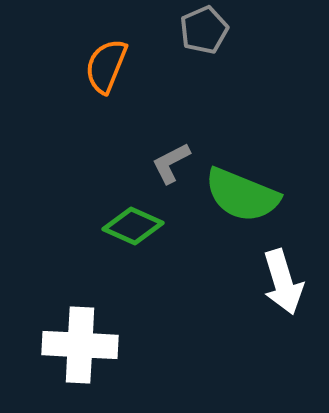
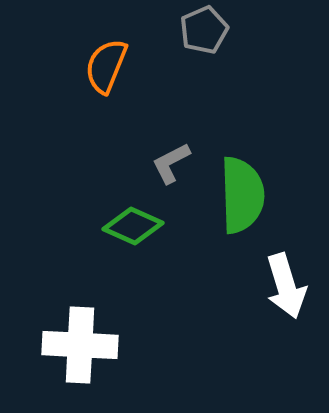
green semicircle: rotated 114 degrees counterclockwise
white arrow: moved 3 px right, 4 px down
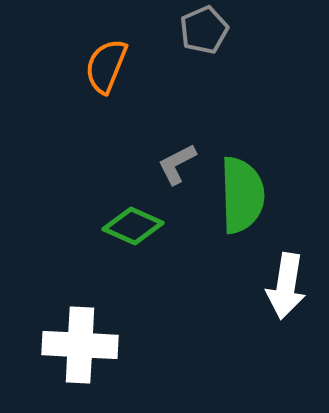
gray L-shape: moved 6 px right, 1 px down
white arrow: rotated 26 degrees clockwise
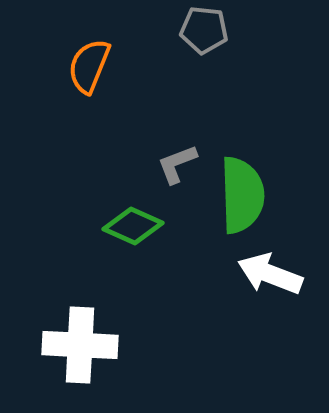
gray pentagon: rotated 30 degrees clockwise
orange semicircle: moved 17 px left
gray L-shape: rotated 6 degrees clockwise
white arrow: moved 16 px left, 12 px up; rotated 102 degrees clockwise
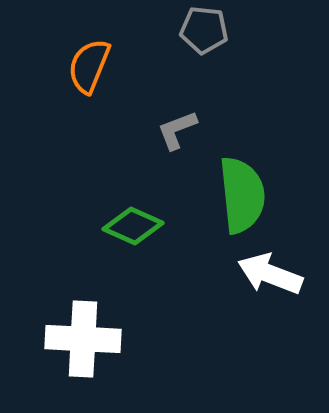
gray L-shape: moved 34 px up
green semicircle: rotated 4 degrees counterclockwise
white cross: moved 3 px right, 6 px up
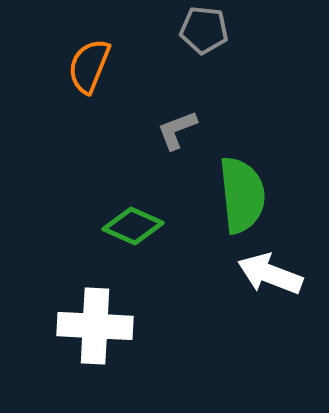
white cross: moved 12 px right, 13 px up
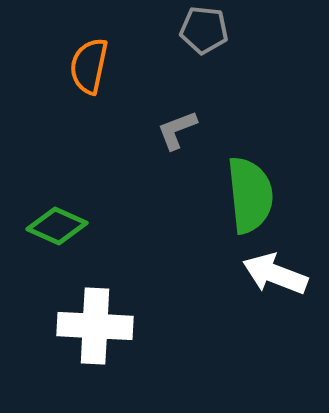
orange semicircle: rotated 10 degrees counterclockwise
green semicircle: moved 8 px right
green diamond: moved 76 px left
white arrow: moved 5 px right
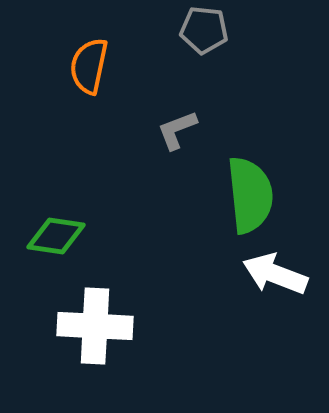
green diamond: moved 1 px left, 10 px down; rotated 16 degrees counterclockwise
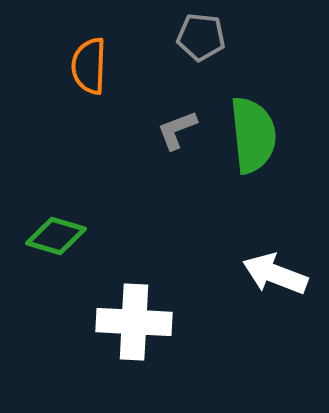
gray pentagon: moved 3 px left, 7 px down
orange semicircle: rotated 10 degrees counterclockwise
green semicircle: moved 3 px right, 60 px up
green diamond: rotated 8 degrees clockwise
white cross: moved 39 px right, 4 px up
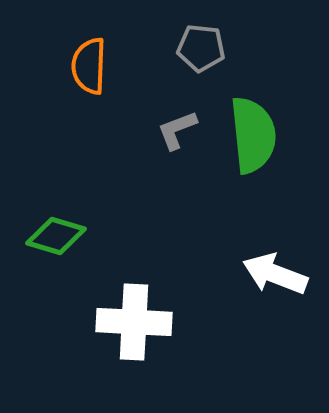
gray pentagon: moved 11 px down
